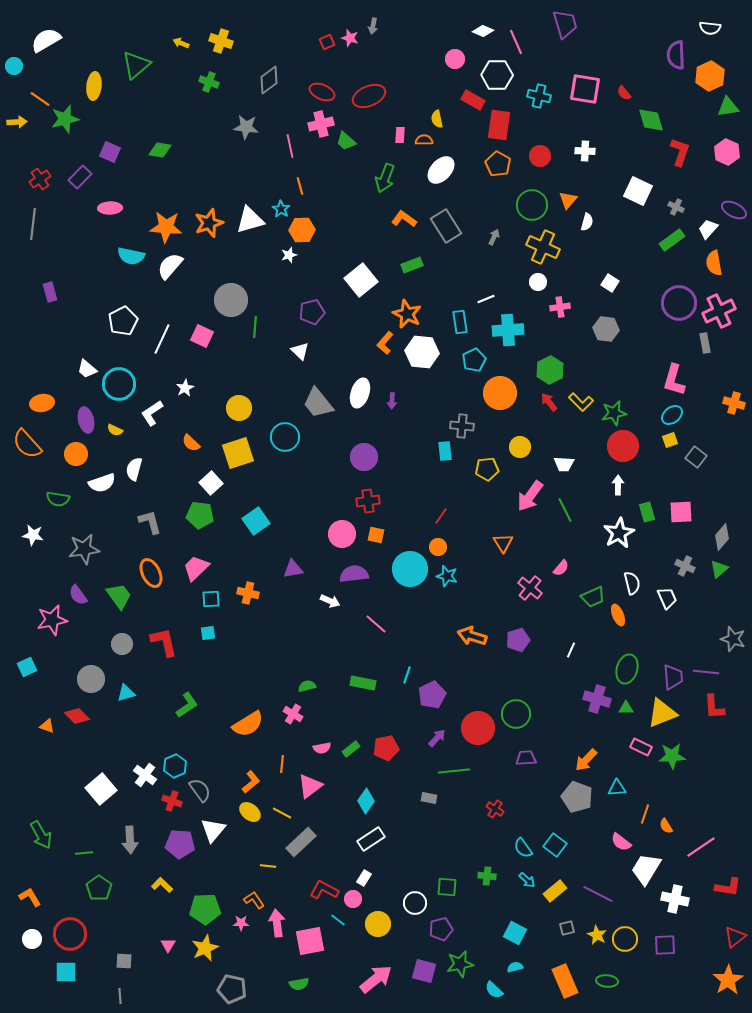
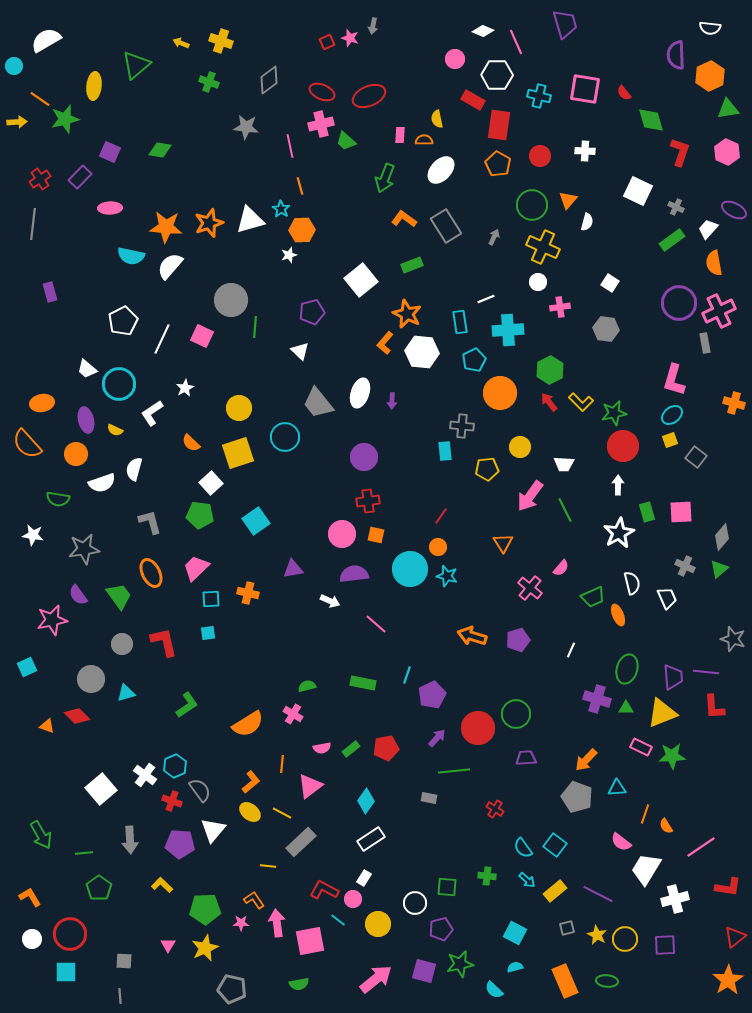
green triangle at (728, 107): moved 2 px down
white cross at (675, 899): rotated 28 degrees counterclockwise
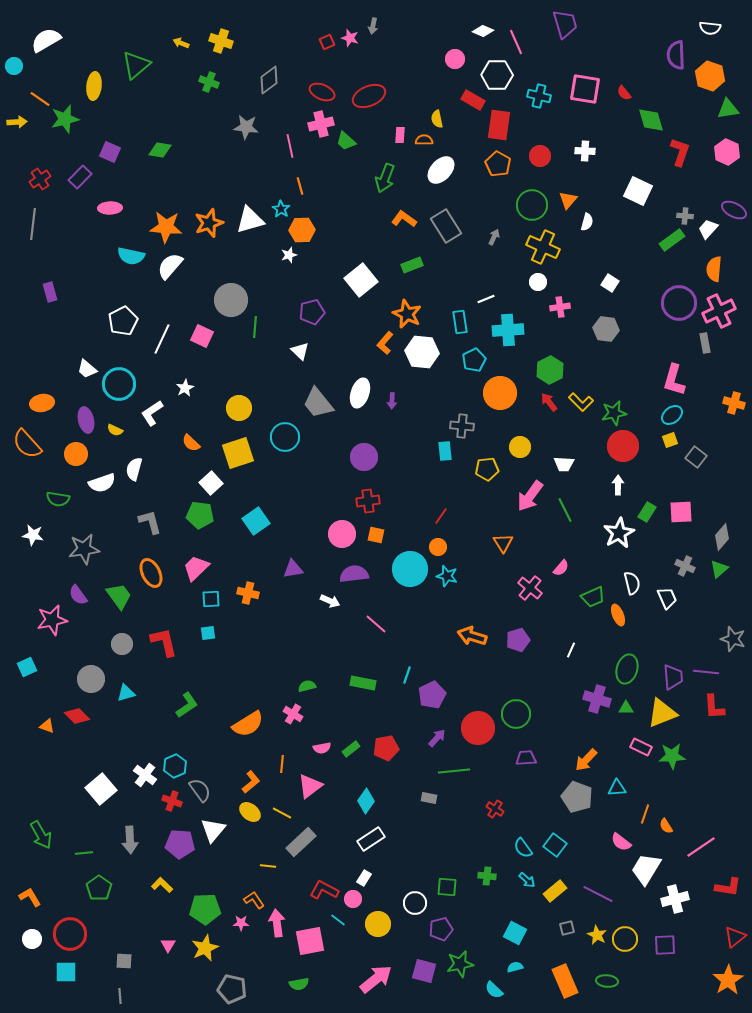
orange hexagon at (710, 76): rotated 16 degrees counterclockwise
gray cross at (676, 207): moved 9 px right, 9 px down; rotated 21 degrees counterclockwise
orange semicircle at (714, 263): moved 6 px down; rotated 15 degrees clockwise
green rectangle at (647, 512): rotated 48 degrees clockwise
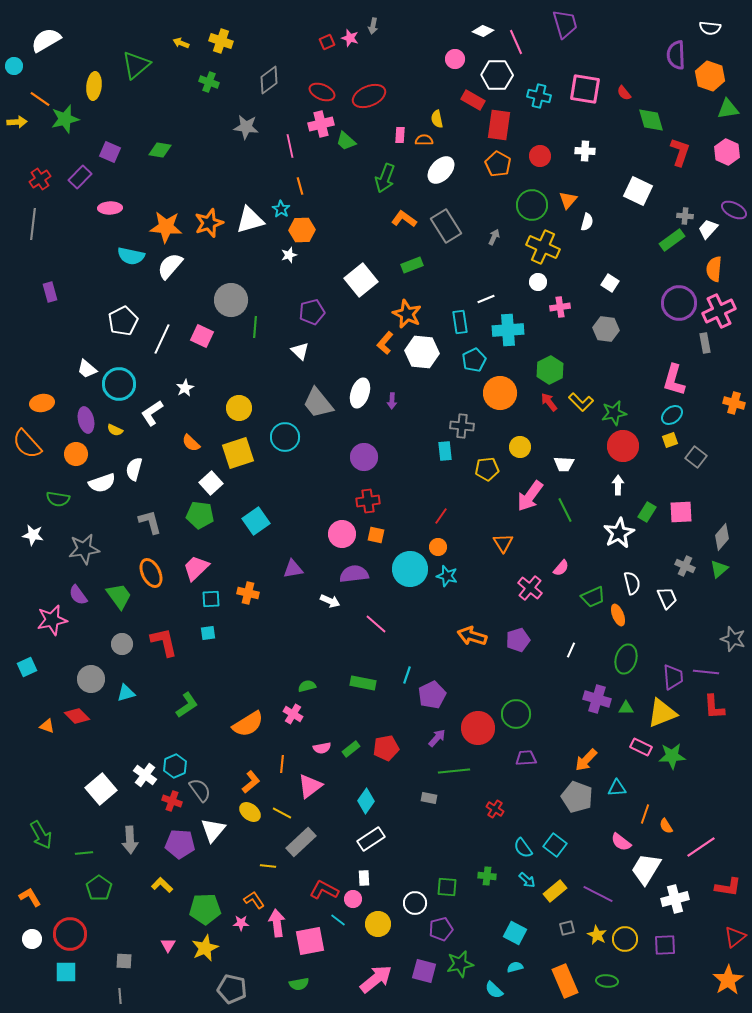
green ellipse at (627, 669): moved 1 px left, 10 px up
white rectangle at (364, 878): rotated 35 degrees counterclockwise
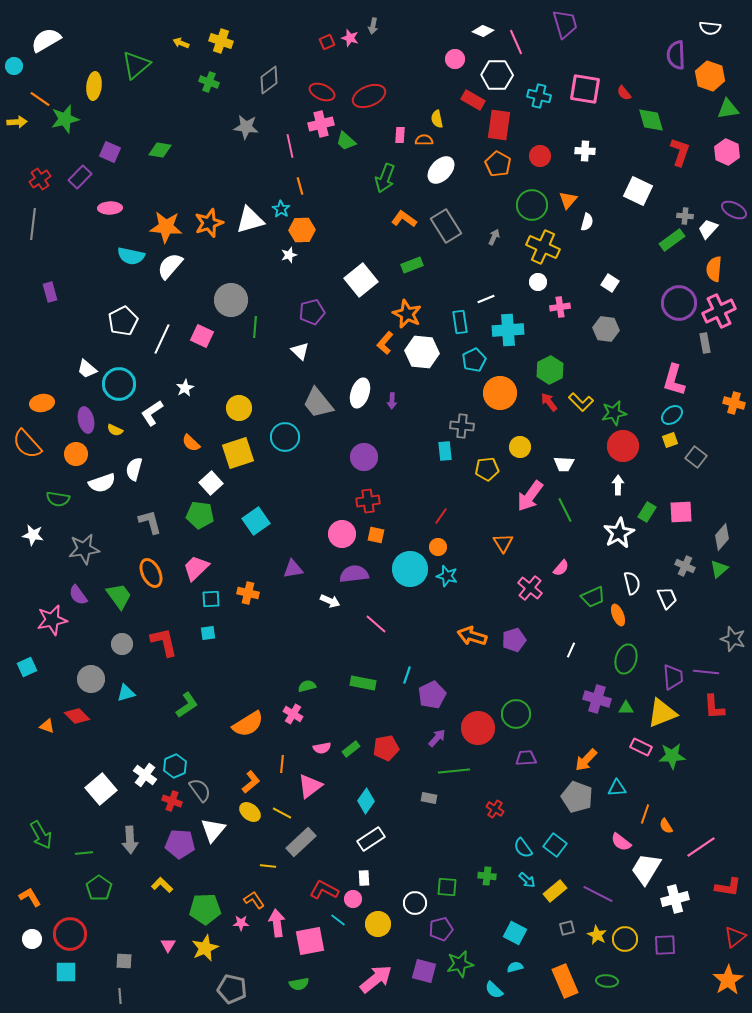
purple pentagon at (518, 640): moved 4 px left
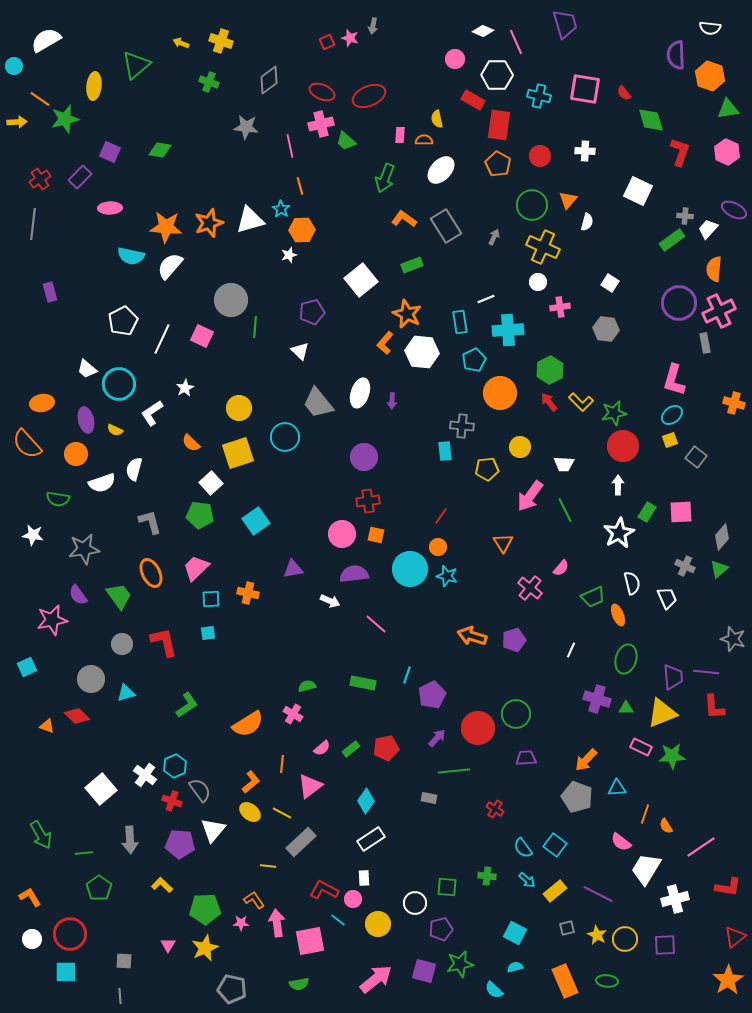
pink semicircle at (322, 748): rotated 30 degrees counterclockwise
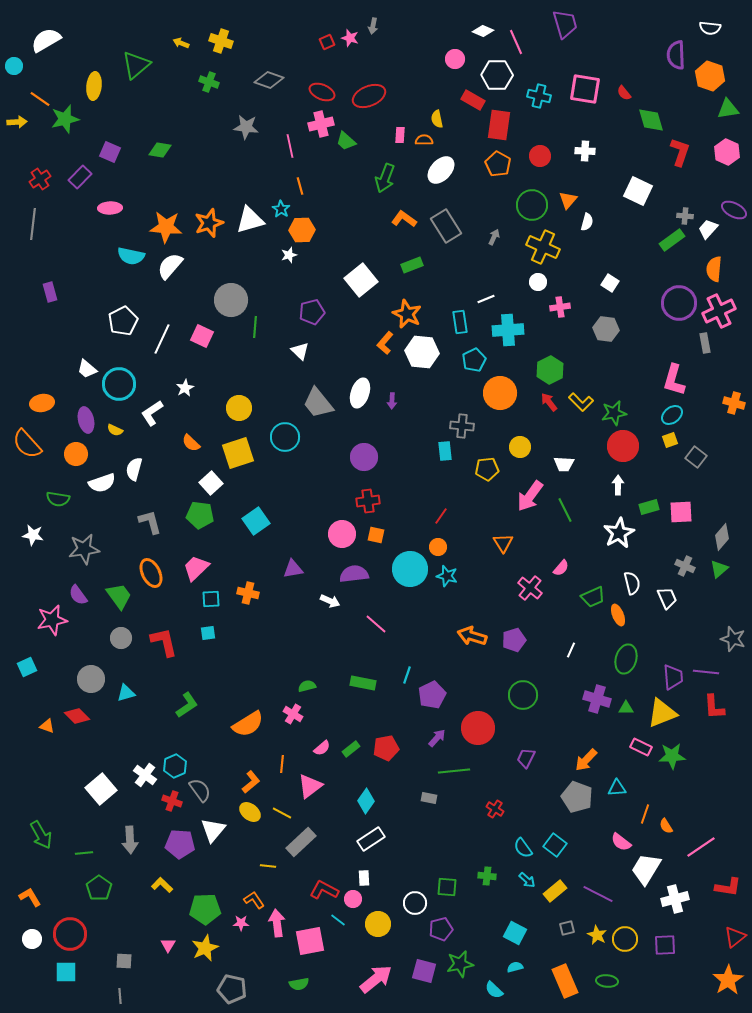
gray diamond at (269, 80): rotated 56 degrees clockwise
green rectangle at (647, 512): moved 2 px right, 5 px up; rotated 42 degrees clockwise
gray circle at (122, 644): moved 1 px left, 6 px up
green circle at (516, 714): moved 7 px right, 19 px up
purple trapezoid at (526, 758): rotated 60 degrees counterclockwise
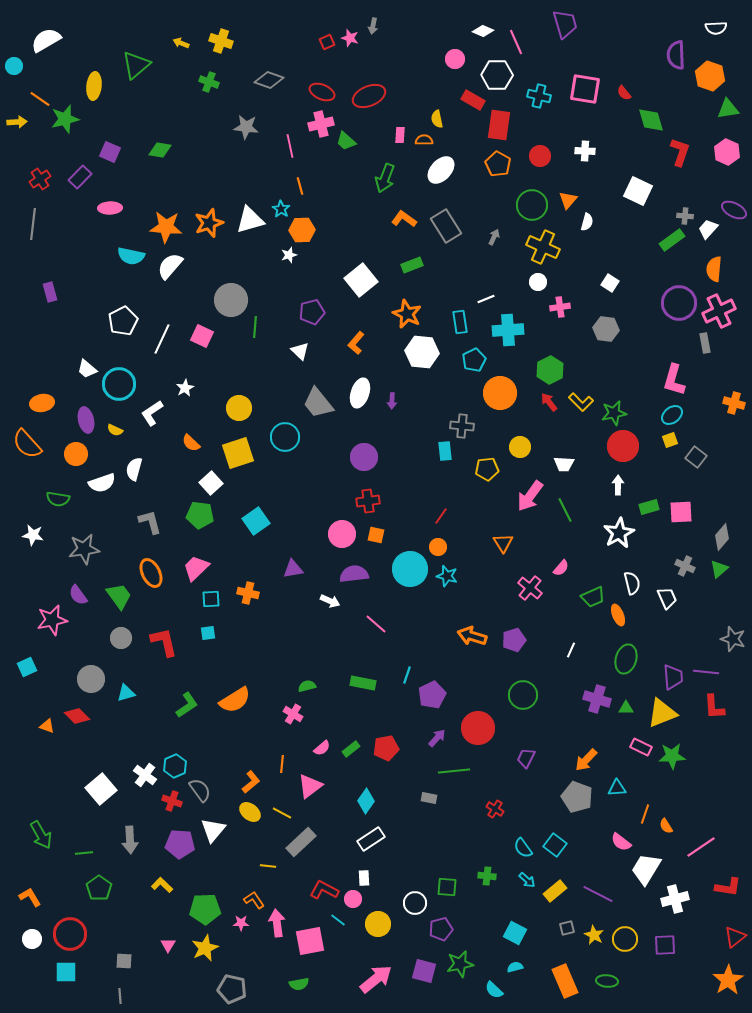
white semicircle at (710, 28): moved 6 px right; rotated 10 degrees counterclockwise
orange L-shape at (385, 343): moved 29 px left
orange semicircle at (248, 724): moved 13 px left, 24 px up
yellow star at (597, 935): moved 3 px left
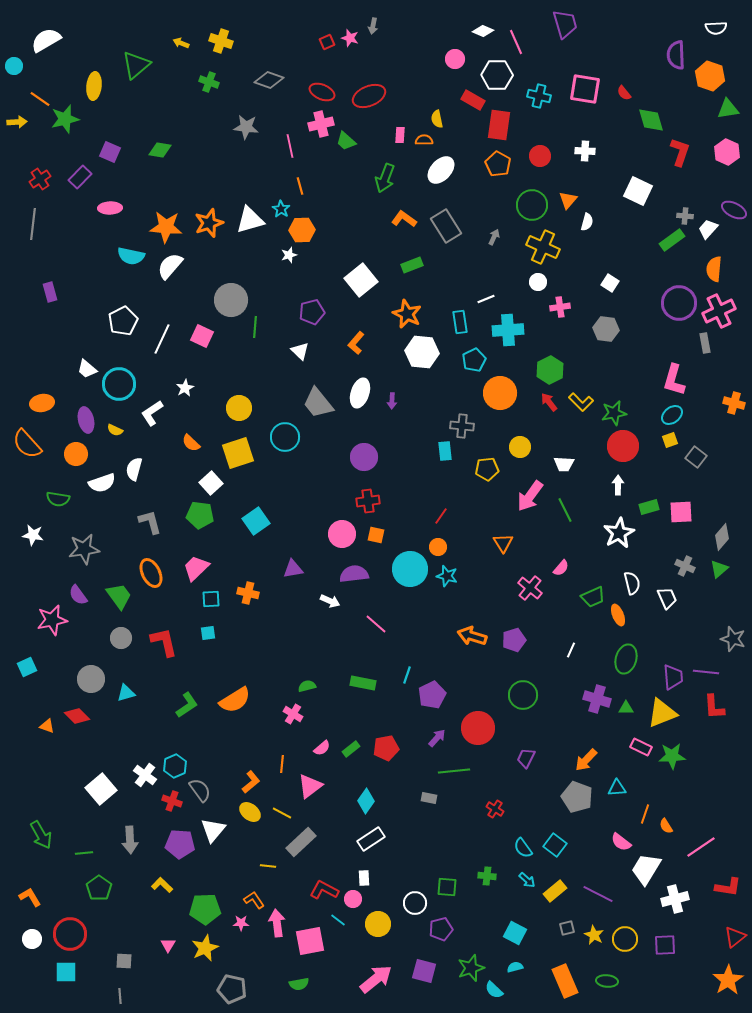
green star at (460, 964): moved 11 px right, 4 px down; rotated 8 degrees counterclockwise
